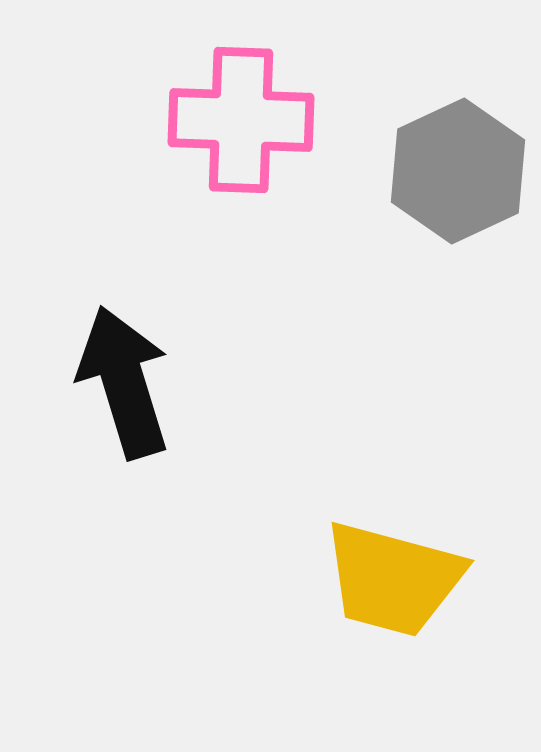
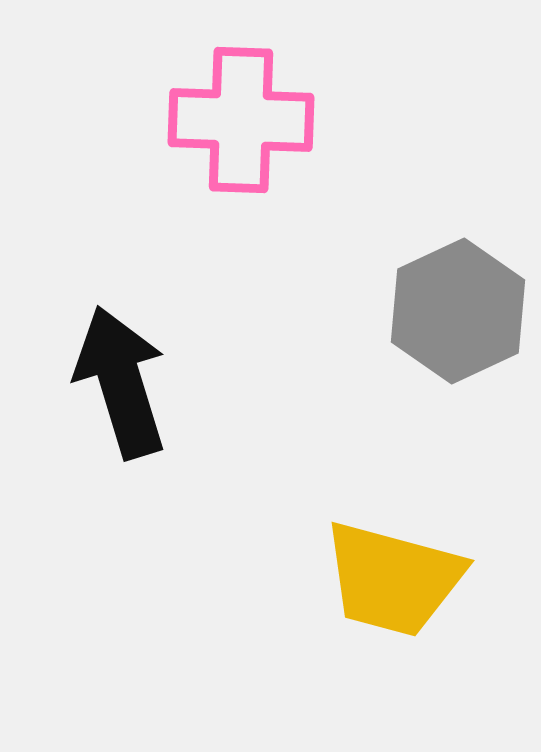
gray hexagon: moved 140 px down
black arrow: moved 3 px left
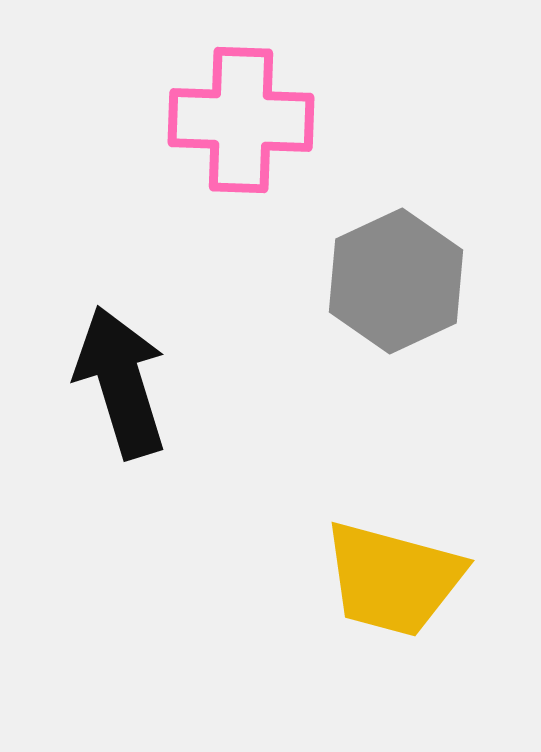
gray hexagon: moved 62 px left, 30 px up
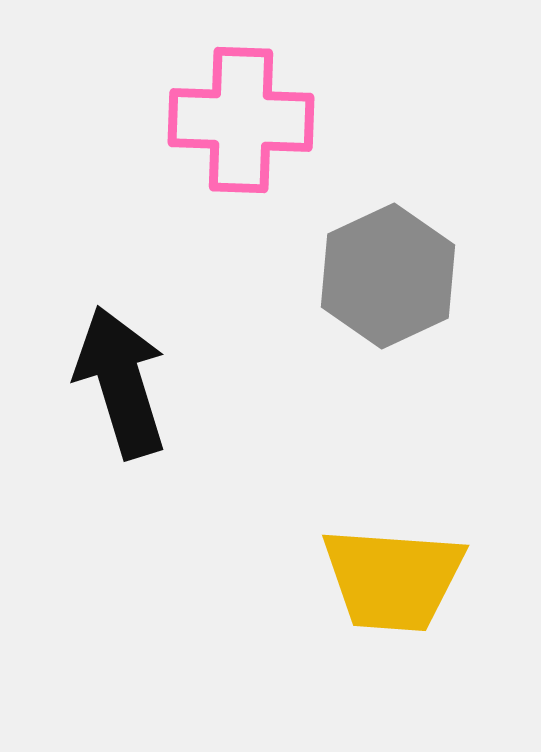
gray hexagon: moved 8 px left, 5 px up
yellow trapezoid: rotated 11 degrees counterclockwise
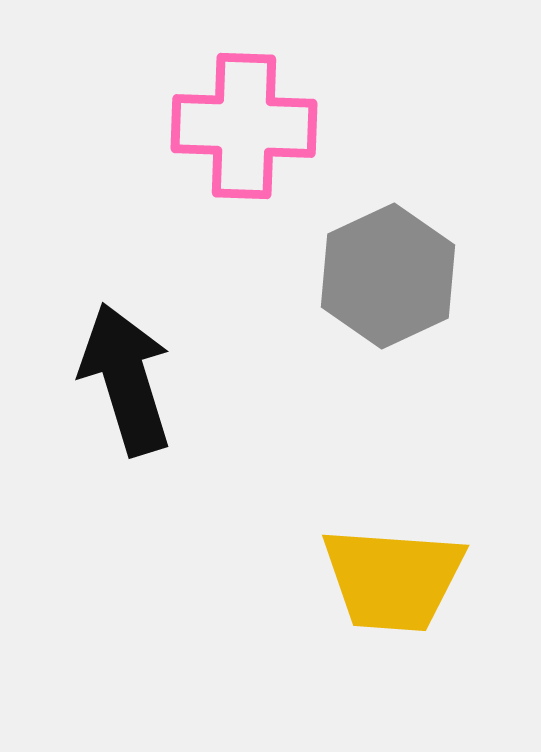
pink cross: moved 3 px right, 6 px down
black arrow: moved 5 px right, 3 px up
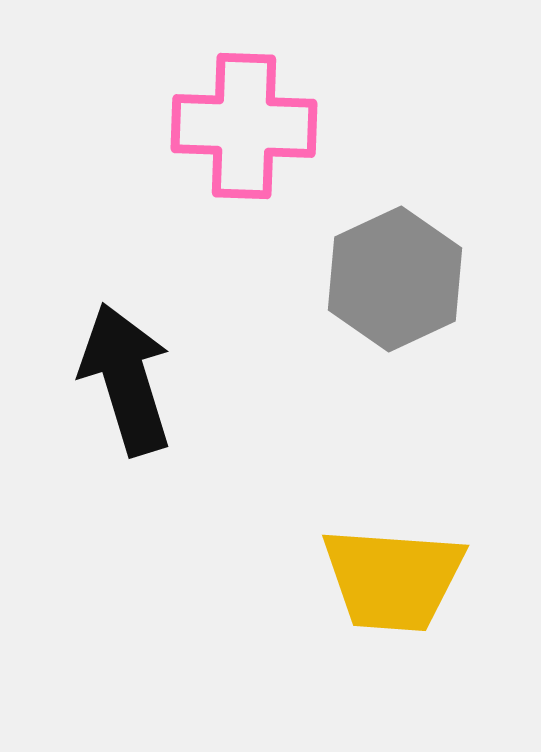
gray hexagon: moved 7 px right, 3 px down
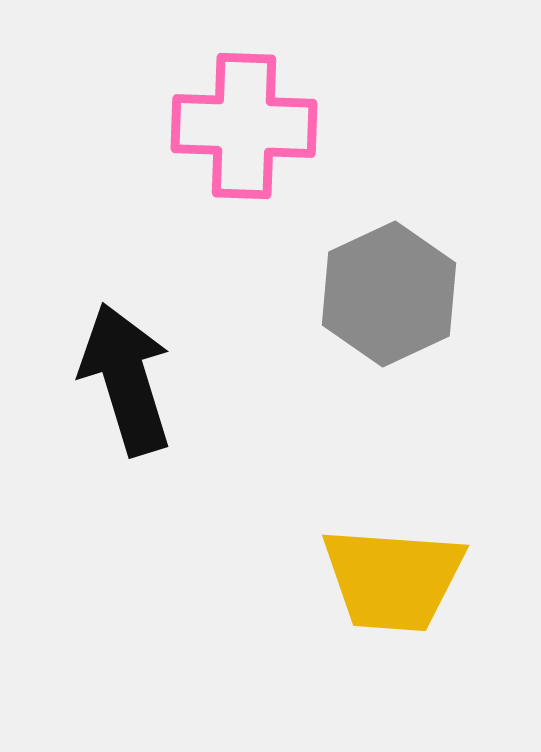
gray hexagon: moved 6 px left, 15 px down
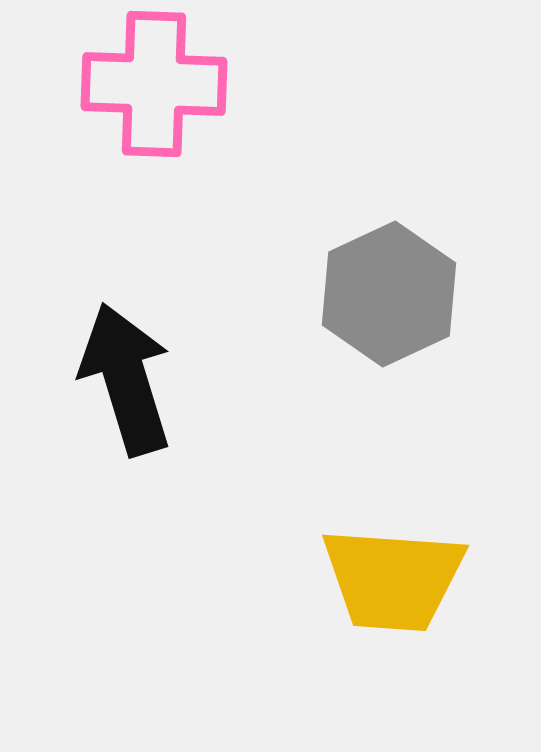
pink cross: moved 90 px left, 42 px up
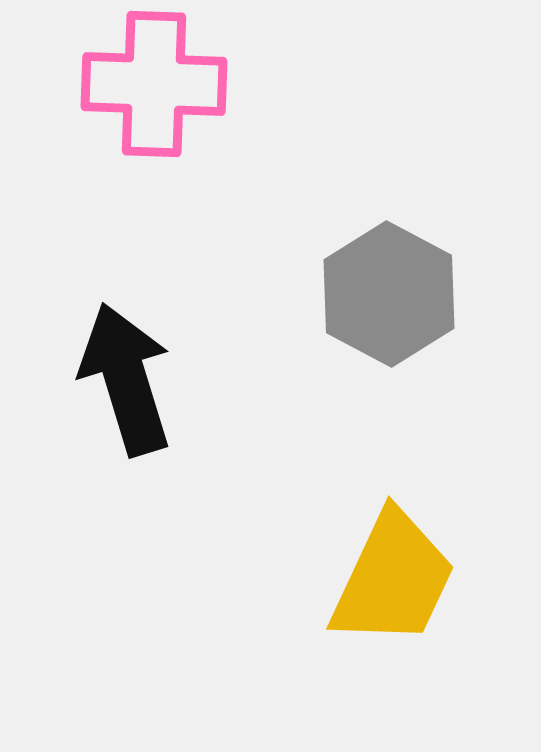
gray hexagon: rotated 7 degrees counterclockwise
yellow trapezoid: rotated 69 degrees counterclockwise
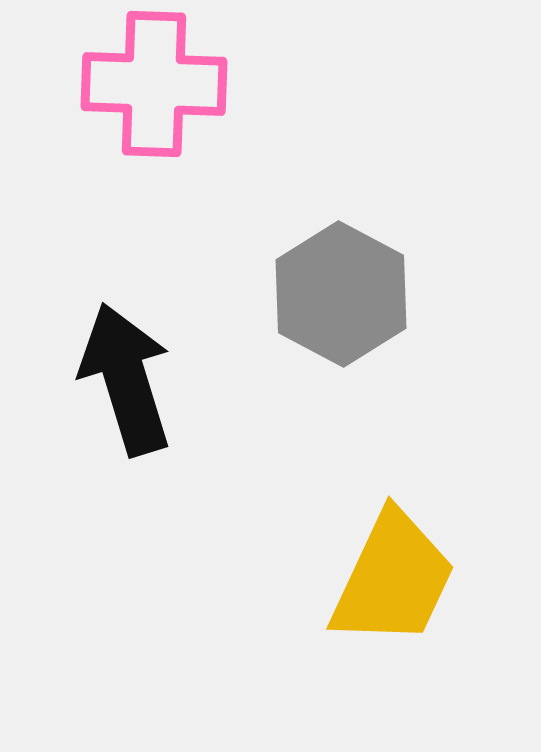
gray hexagon: moved 48 px left
